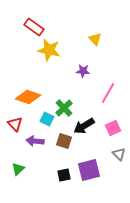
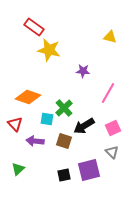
yellow triangle: moved 15 px right, 2 px up; rotated 32 degrees counterclockwise
cyan square: rotated 16 degrees counterclockwise
gray triangle: moved 7 px left, 2 px up
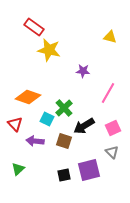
cyan square: rotated 16 degrees clockwise
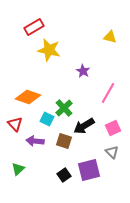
red rectangle: rotated 66 degrees counterclockwise
purple star: rotated 24 degrees clockwise
black square: rotated 24 degrees counterclockwise
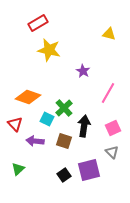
red rectangle: moved 4 px right, 4 px up
yellow triangle: moved 1 px left, 3 px up
black arrow: rotated 130 degrees clockwise
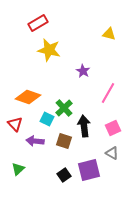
black arrow: rotated 15 degrees counterclockwise
gray triangle: moved 1 px down; rotated 16 degrees counterclockwise
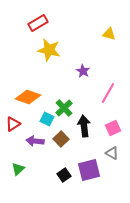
red triangle: moved 2 px left; rotated 42 degrees clockwise
brown square: moved 3 px left, 2 px up; rotated 28 degrees clockwise
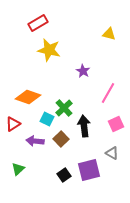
pink square: moved 3 px right, 4 px up
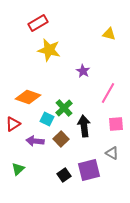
pink square: rotated 21 degrees clockwise
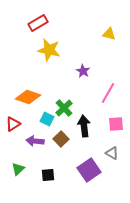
purple square: rotated 20 degrees counterclockwise
black square: moved 16 px left; rotated 32 degrees clockwise
